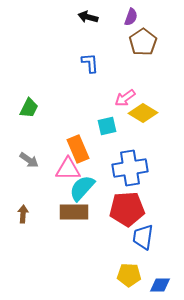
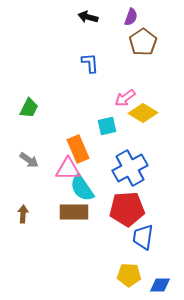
blue cross: rotated 20 degrees counterclockwise
cyan semicircle: rotated 76 degrees counterclockwise
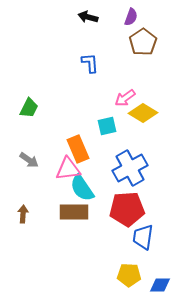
pink triangle: rotated 8 degrees counterclockwise
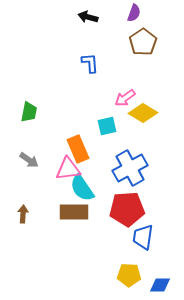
purple semicircle: moved 3 px right, 4 px up
green trapezoid: moved 4 px down; rotated 15 degrees counterclockwise
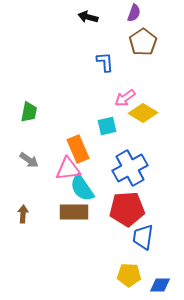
blue L-shape: moved 15 px right, 1 px up
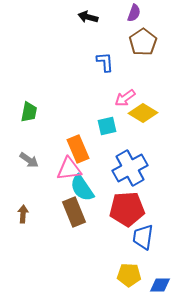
pink triangle: moved 1 px right
brown rectangle: rotated 68 degrees clockwise
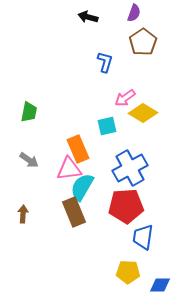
blue L-shape: rotated 20 degrees clockwise
cyan semicircle: moved 1 px up; rotated 64 degrees clockwise
red pentagon: moved 1 px left, 3 px up
yellow pentagon: moved 1 px left, 3 px up
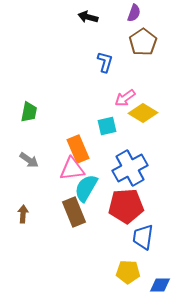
pink triangle: moved 3 px right
cyan semicircle: moved 4 px right, 1 px down
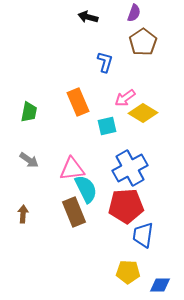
orange rectangle: moved 47 px up
cyan semicircle: moved 1 px down; rotated 124 degrees clockwise
blue trapezoid: moved 2 px up
